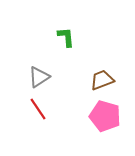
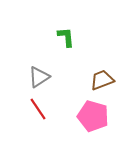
pink pentagon: moved 12 px left
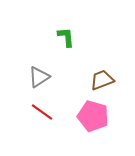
red line: moved 4 px right, 3 px down; rotated 20 degrees counterclockwise
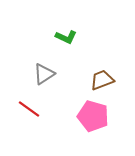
green L-shape: rotated 120 degrees clockwise
gray triangle: moved 5 px right, 3 px up
red line: moved 13 px left, 3 px up
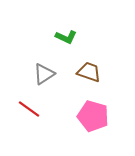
brown trapezoid: moved 13 px left, 8 px up; rotated 40 degrees clockwise
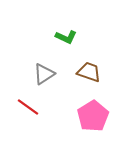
red line: moved 1 px left, 2 px up
pink pentagon: rotated 24 degrees clockwise
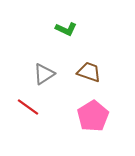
green L-shape: moved 8 px up
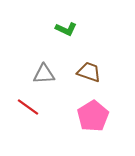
gray triangle: rotated 30 degrees clockwise
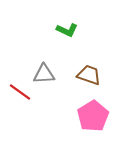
green L-shape: moved 1 px right, 1 px down
brown trapezoid: moved 3 px down
red line: moved 8 px left, 15 px up
